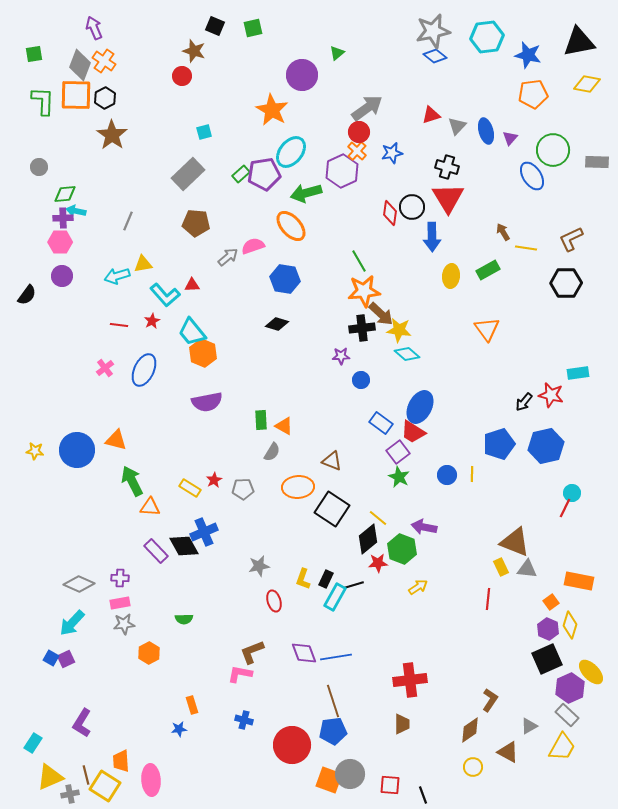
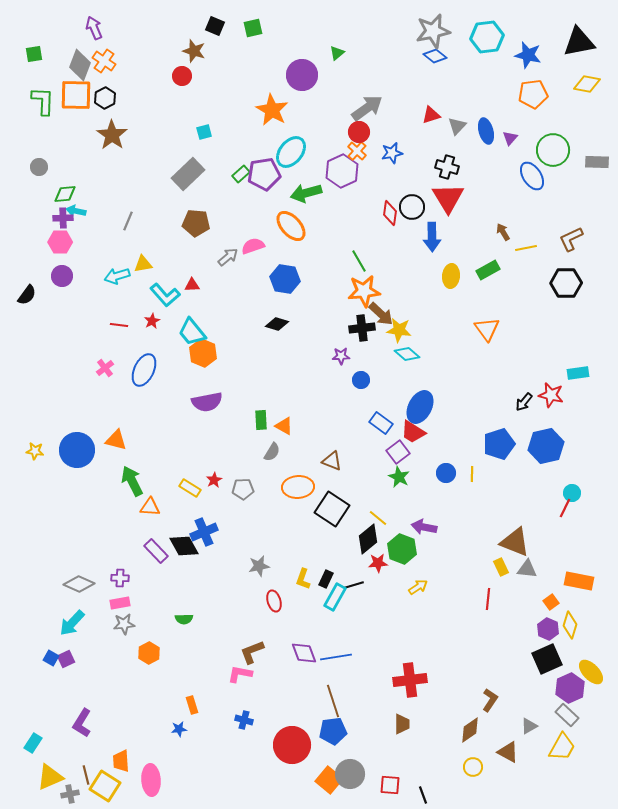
yellow line at (526, 248): rotated 20 degrees counterclockwise
blue circle at (447, 475): moved 1 px left, 2 px up
orange square at (329, 780): rotated 20 degrees clockwise
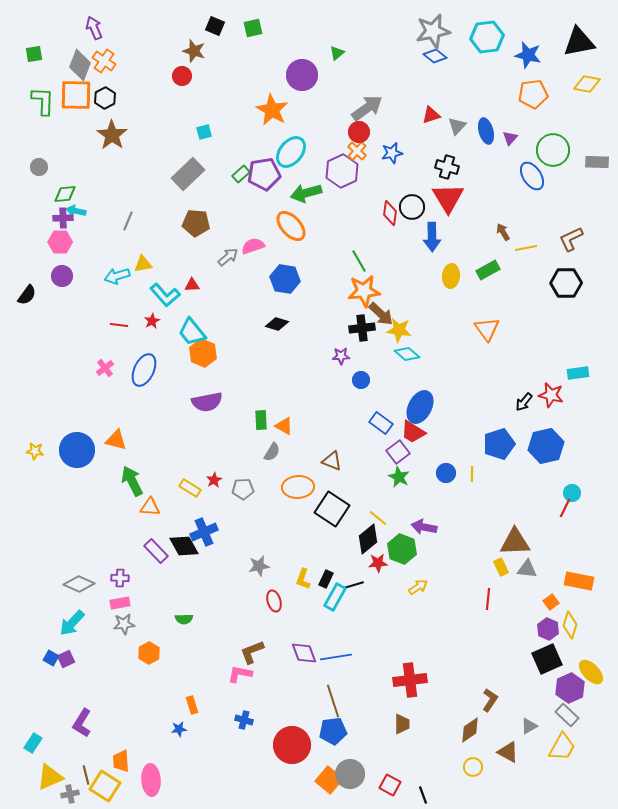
brown triangle at (515, 542): rotated 24 degrees counterclockwise
red square at (390, 785): rotated 25 degrees clockwise
